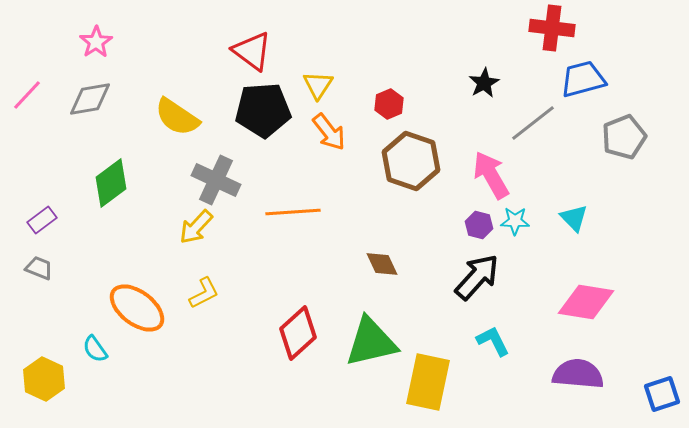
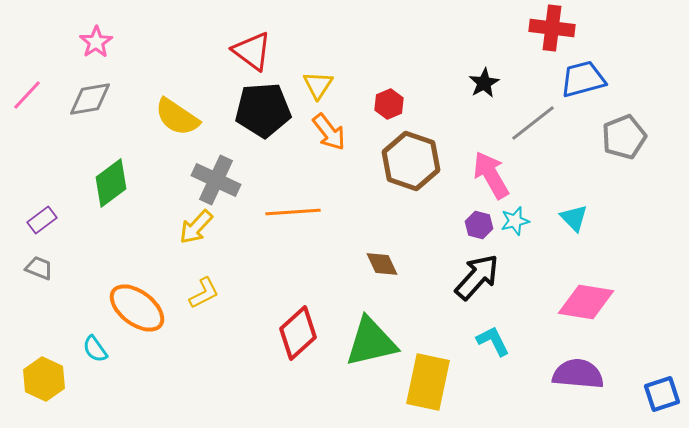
cyan star: rotated 16 degrees counterclockwise
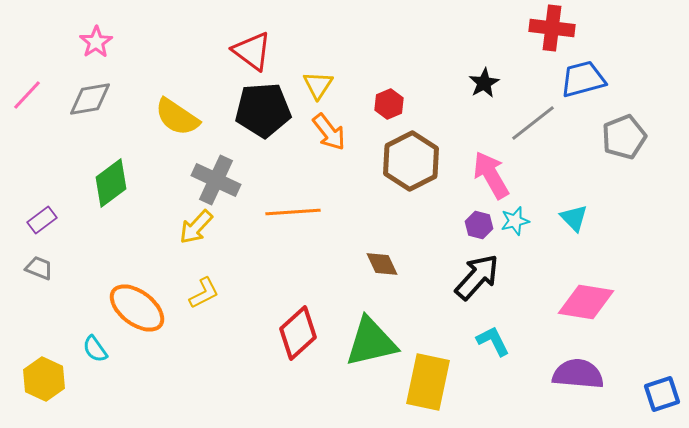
brown hexagon: rotated 14 degrees clockwise
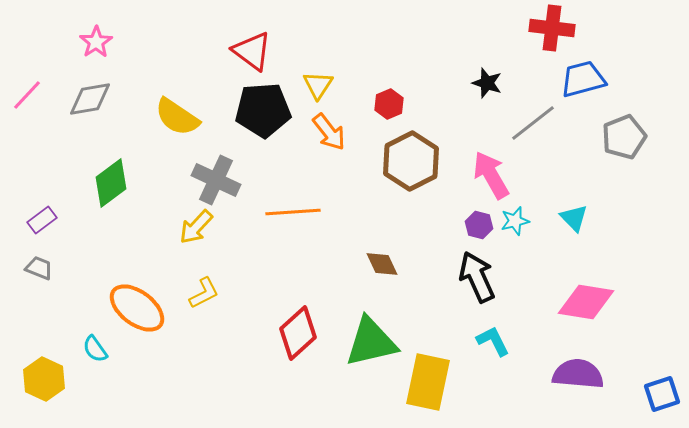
black star: moved 3 px right; rotated 24 degrees counterclockwise
black arrow: rotated 66 degrees counterclockwise
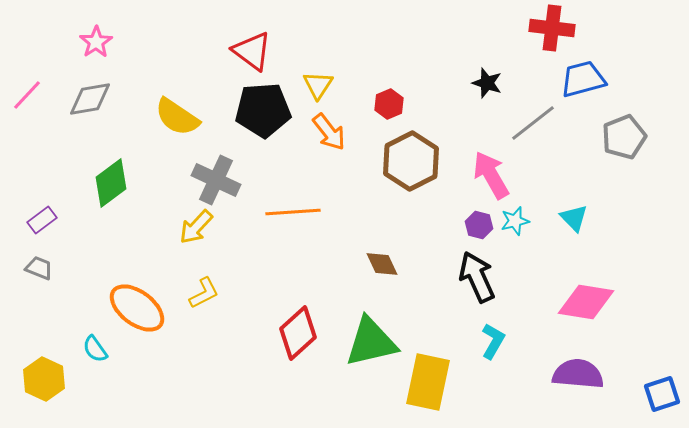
cyan L-shape: rotated 57 degrees clockwise
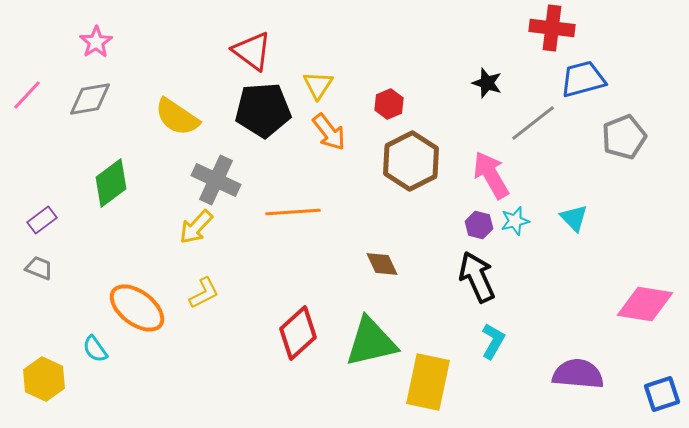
pink diamond: moved 59 px right, 2 px down
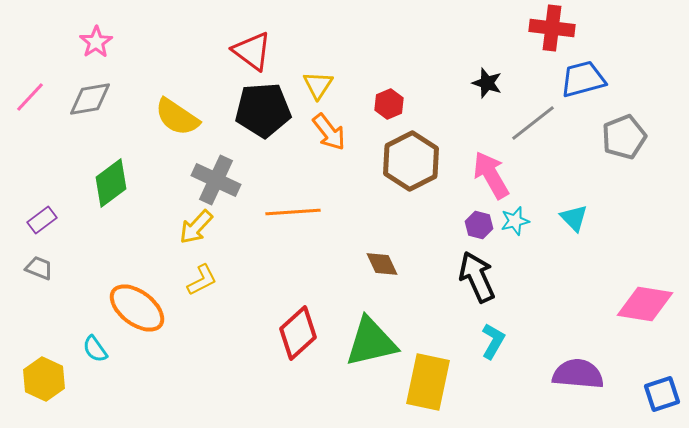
pink line: moved 3 px right, 2 px down
yellow L-shape: moved 2 px left, 13 px up
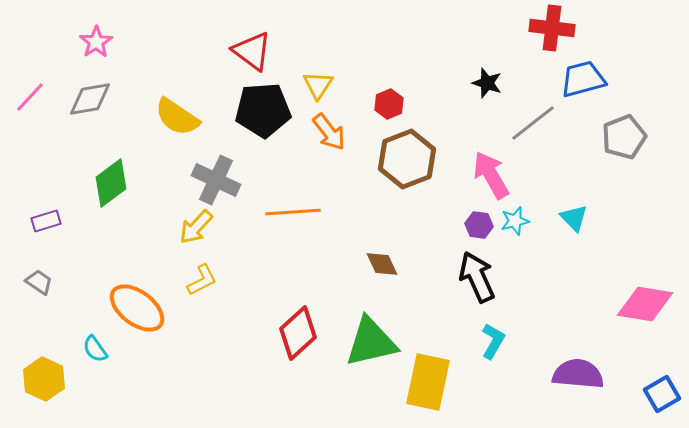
brown hexagon: moved 4 px left, 2 px up; rotated 6 degrees clockwise
purple rectangle: moved 4 px right, 1 px down; rotated 20 degrees clockwise
purple hexagon: rotated 8 degrees counterclockwise
gray trapezoid: moved 14 px down; rotated 12 degrees clockwise
blue square: rotated 12 degrees counterclockwise
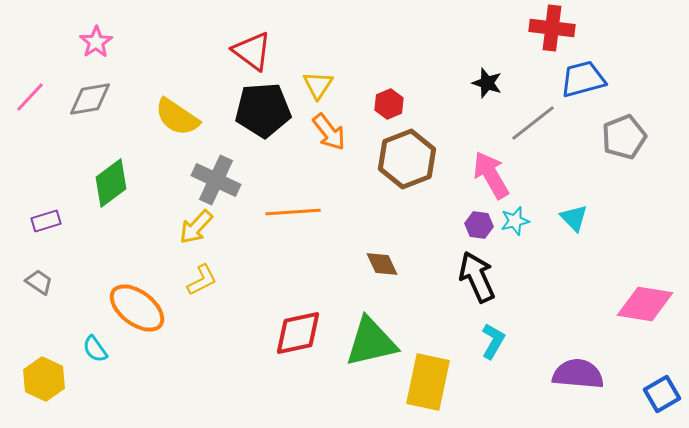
red diamond: rotated 30 degrees clockwise
